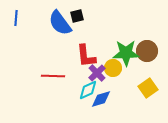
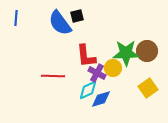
purple cross: rotated 18 degrees counterclockwise
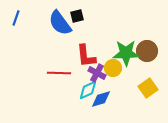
blue line: rotated 14 degrees clockwise
red line: moved 6 px right, 3 px up
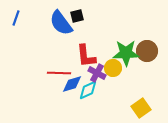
blue semicircle: moved 1 px right
yellow square: moved 7 px left, 20 px down
blue diamond: moved 29 px left, 15 px up
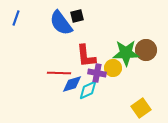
brown circle: moved 1 px left, 1 px up
purple cross: rotated 18 degrees counterclockwise
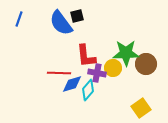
blue line: moved 3 px right, 1 px down
brown circle: moved 14 px down
cyan diamond: rotated 25 degrees counterclockwise
